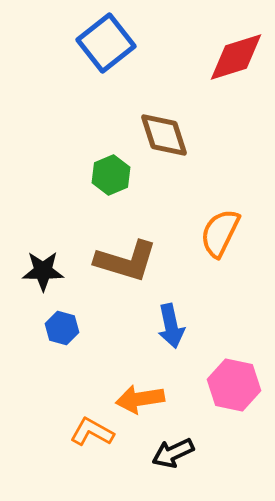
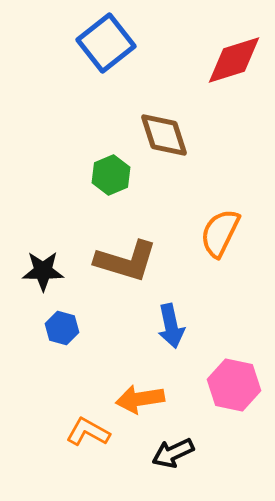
red diamond: moved 2 px left, 3 px down
orange L-shape: moved 4 px left
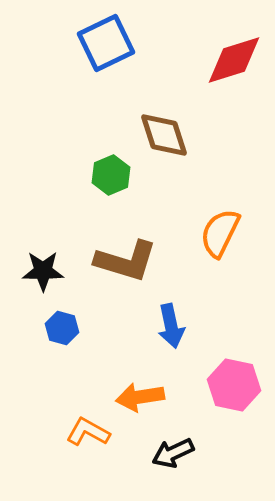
blue square: rotated 12 degrees clockwise
orange arrow: moved 2 px up
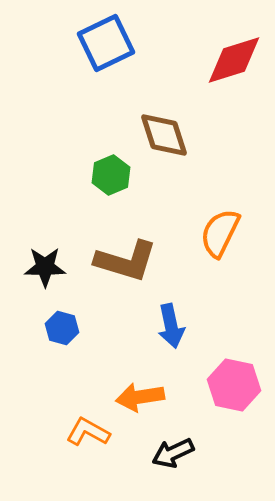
black star: moved 2 px right, 4 px up
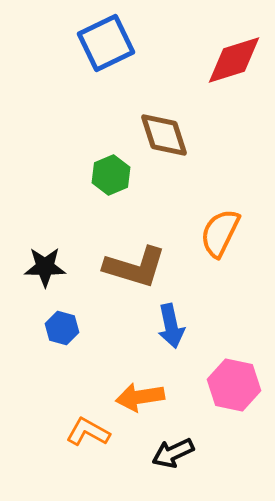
brown L-shape: moved 9 px right, 6 px down
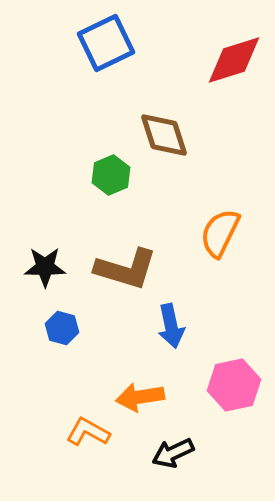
brown L-shape: moved 9 px left, 2 px down
pink hexagon: rotated 24 degrees counterclockwise
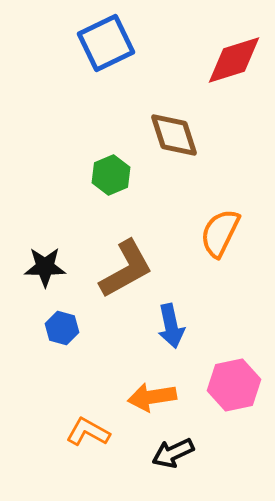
brown diamond: moved 10 px right
brown L-shape: rotated 46 degrees counterclockwise
orange arrow: moved 12 px right
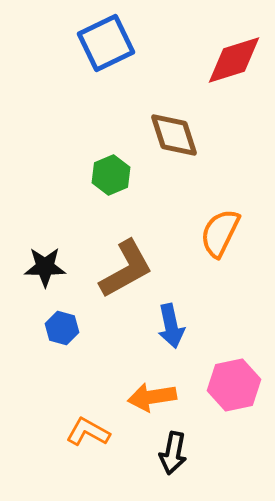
black arrow: rotated 54 degrees counterclockwise
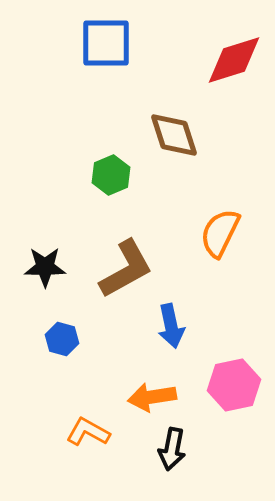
blue square: rotated 26 degrees clockwise
blue hexagon: moved 11 px down
black arrow: moved 1 px left, 4 px up
